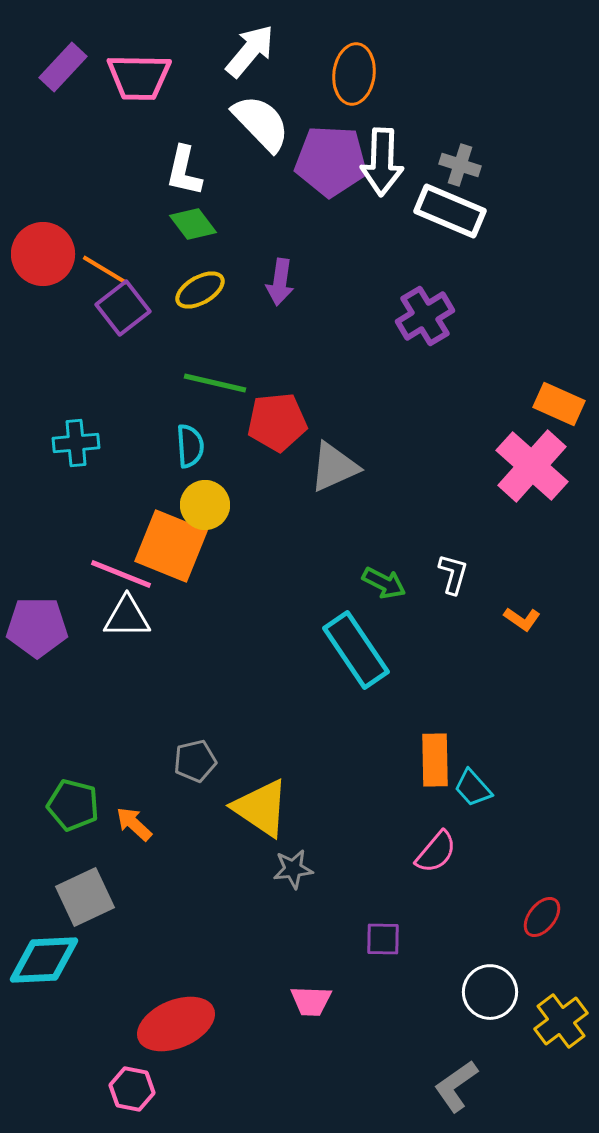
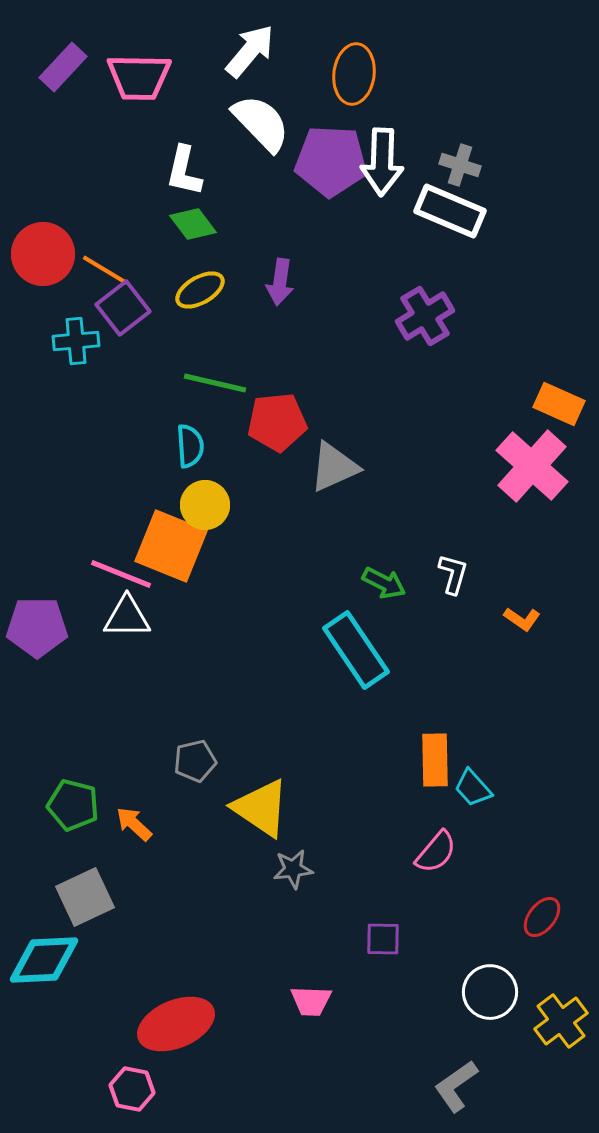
cyan cross at (76, 443): moved 102 px up
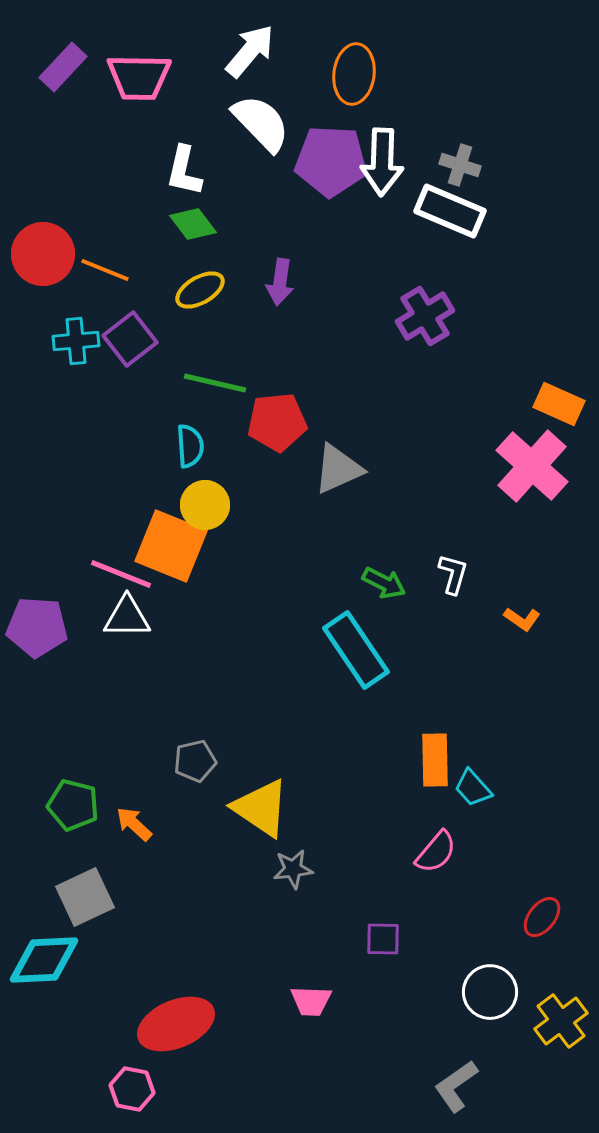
orange line at (105, 270): rotated 9 degrees counterclockwise
purple square at (123, 308): moved 7 px right, 31 px down
gray triangle at (334, 467): moved 4 px right, 2 px down
purple pentagon at (37, 627): rotated 4 degrees clockwise
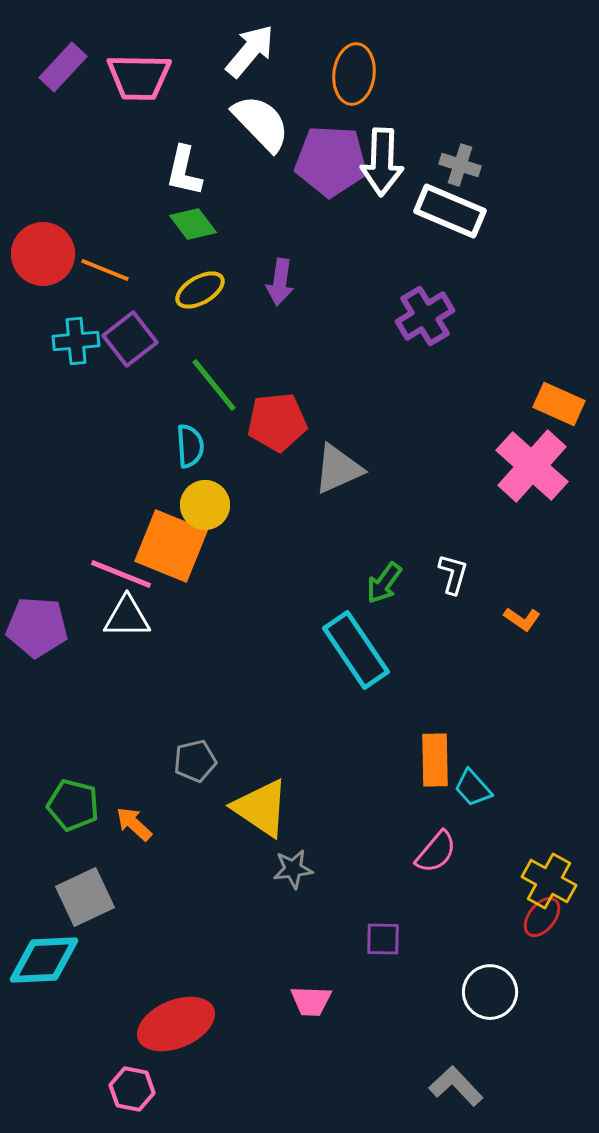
green line at (215, 383): moved 1 px left, 2 px down; rotated 38 degrees clockwise
green arrow at (384, 583): rotated 99 degrees clockwise
yellow cross at (561, 1021): moved 12 px left, 140 px up; rotated 24 degrees counterclockwise
gray L-shape at (456, 1086): rotated 82 degrees clockwise
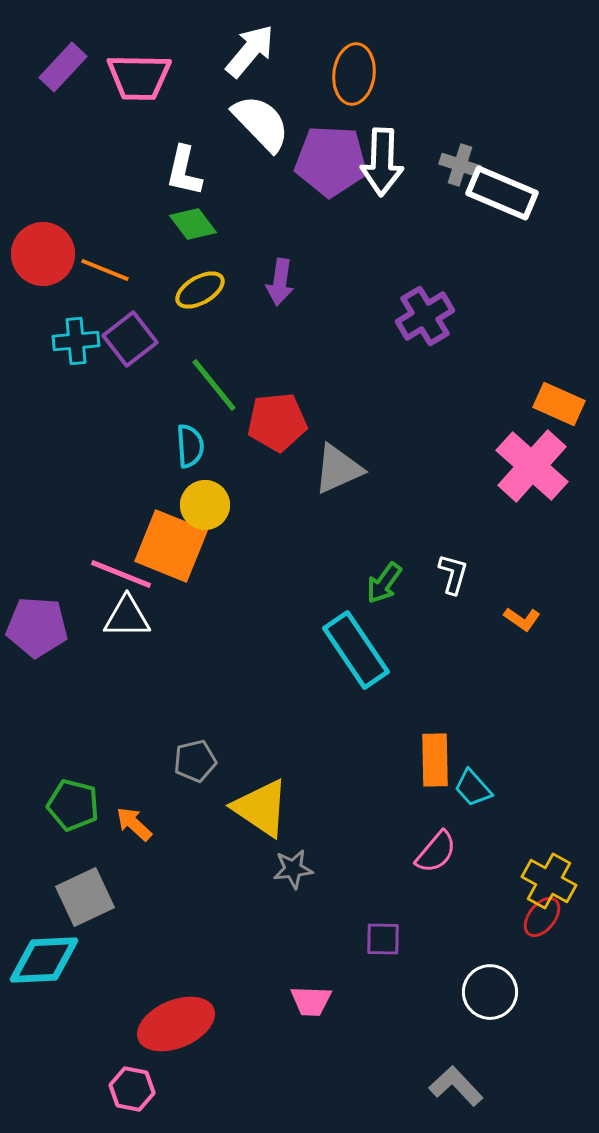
white rectangle at (450, 211): moved 52 px right, 18 px up
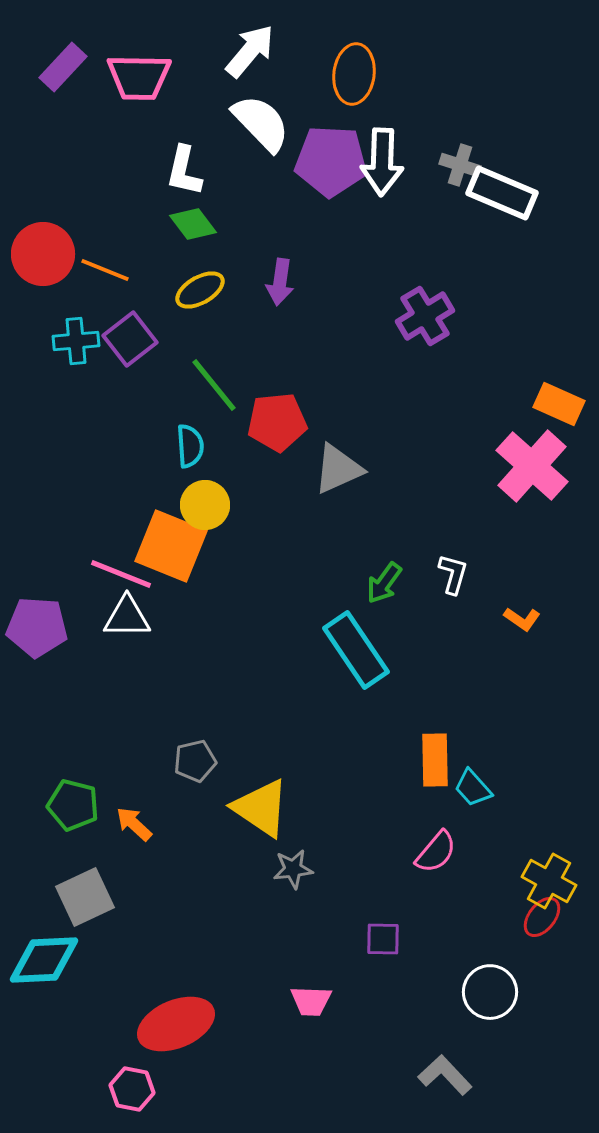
gray L-shape at (456, 1086): moved 11 px left, 11 px up
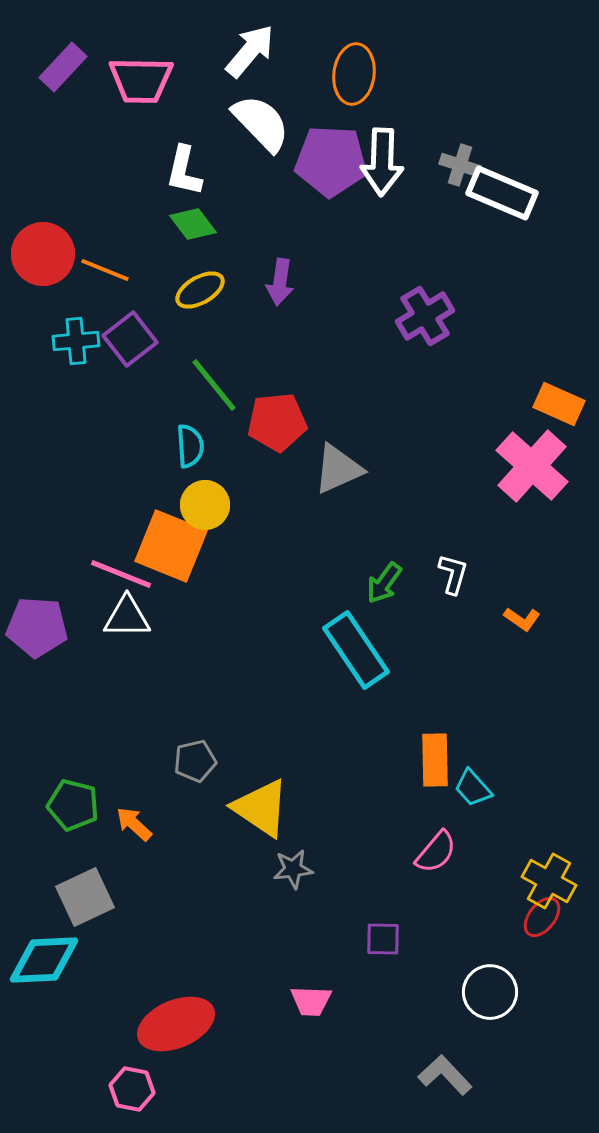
pink trapezoid at (139, 77): moved 2 px right, 3 px down
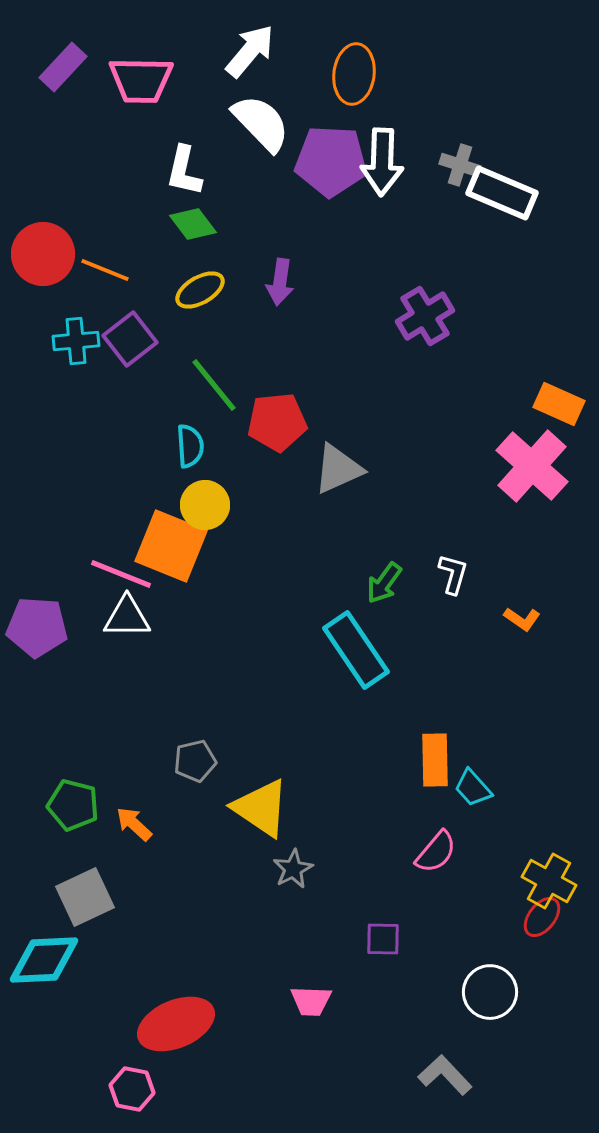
gray star at (293, 869): rotated 21 degrees counterclockwise
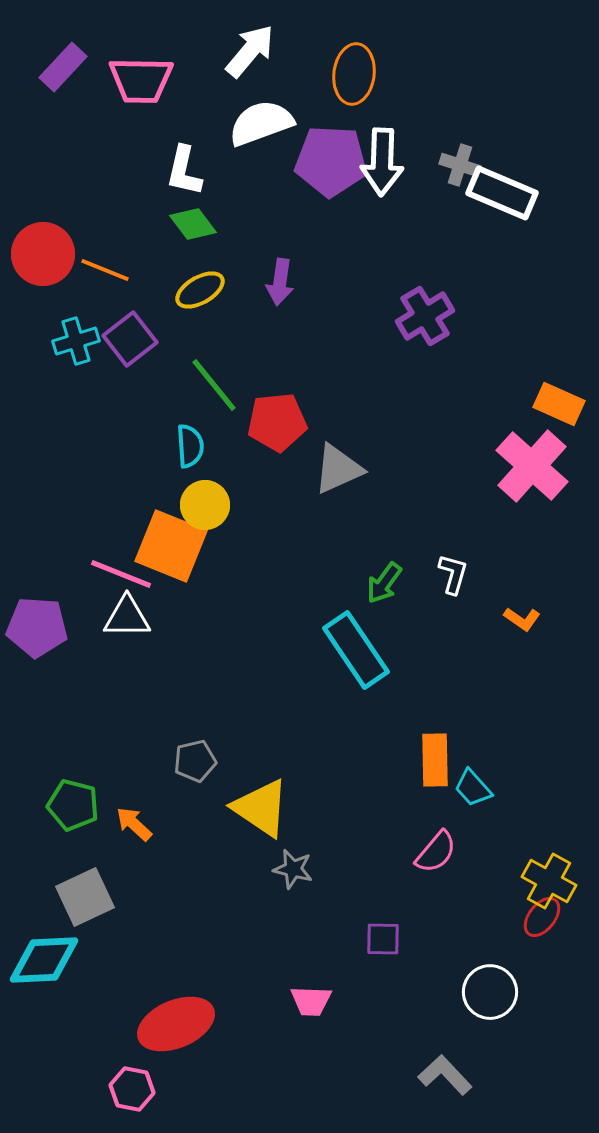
white semicircle at (261, 123): rotated 66 degrees counterclockwise
cyan cross at (76, 341): rotated 12 degrees counterclockwise
gray star at (293, 869): rotated 30 degrees counterclockwise
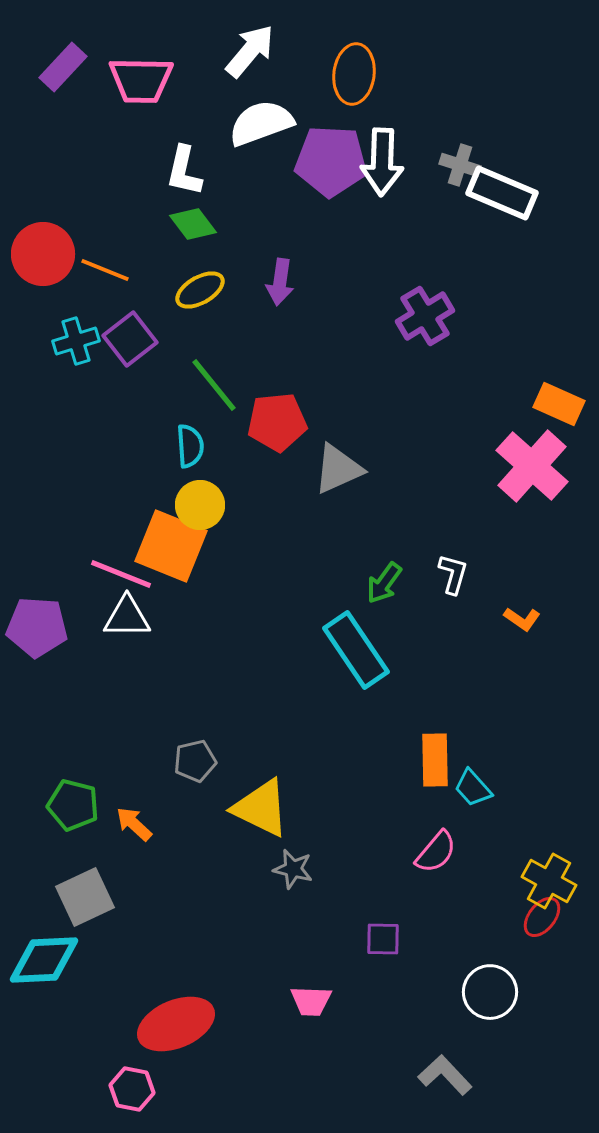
yellow circle at (205, 505): moved 5 px left
yellow triangle at (261, 808): rotated 8 degrees counterclockwise
